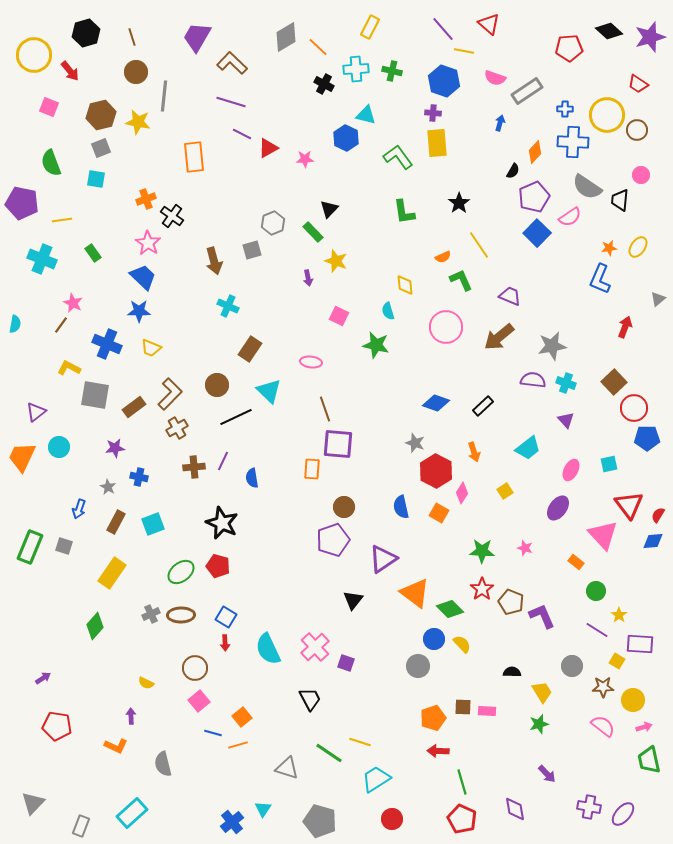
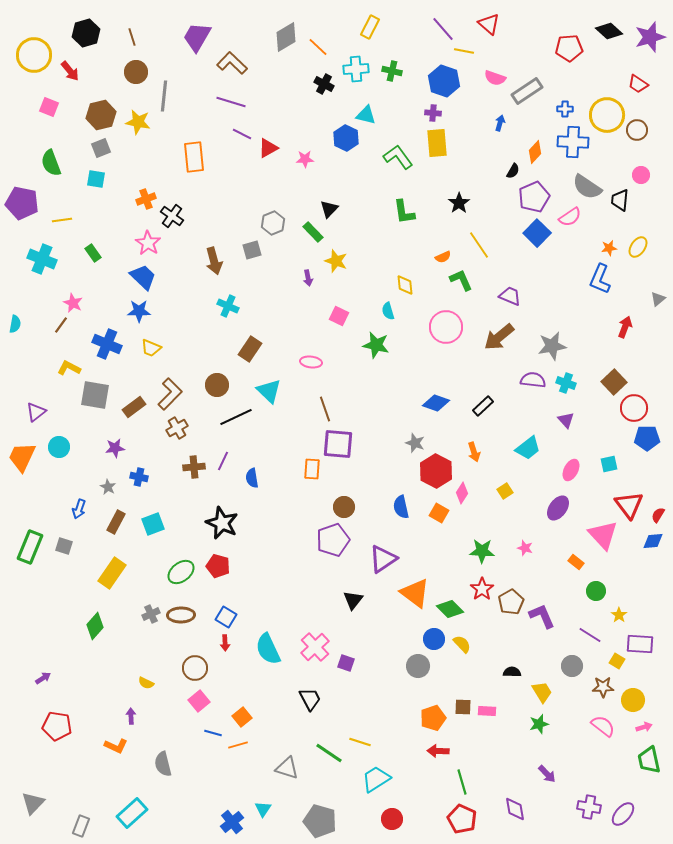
brown pentagon at (511, 602): rotated 20 degrees clockwise
purple line at (597, 630): moved 7 px left, 5 px down
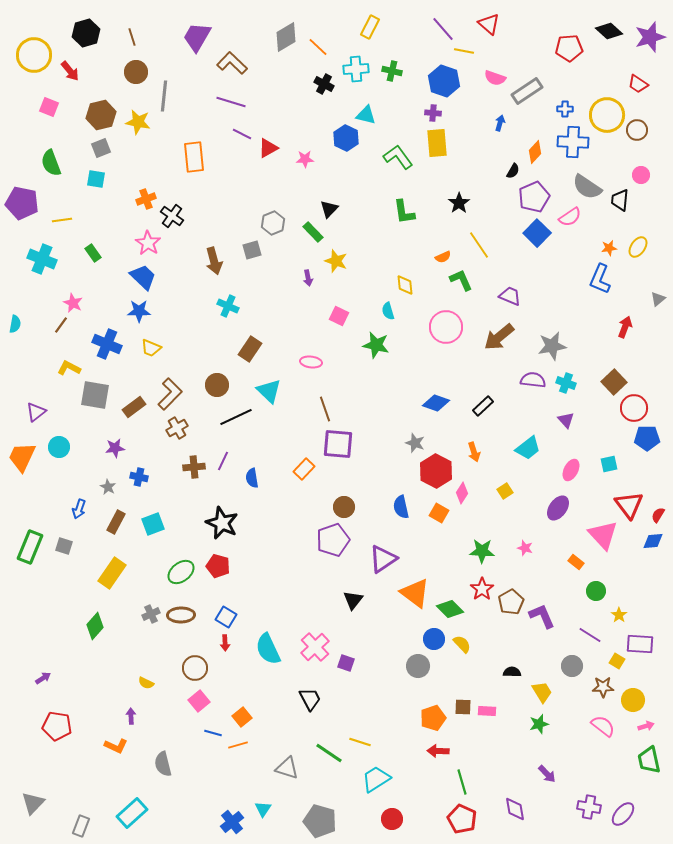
orange rectangle at (312, 469): moved 8 px left; rotated 40 degrees clockwise
pink arrow at (644, 727): moved 2 px right, 1 px up
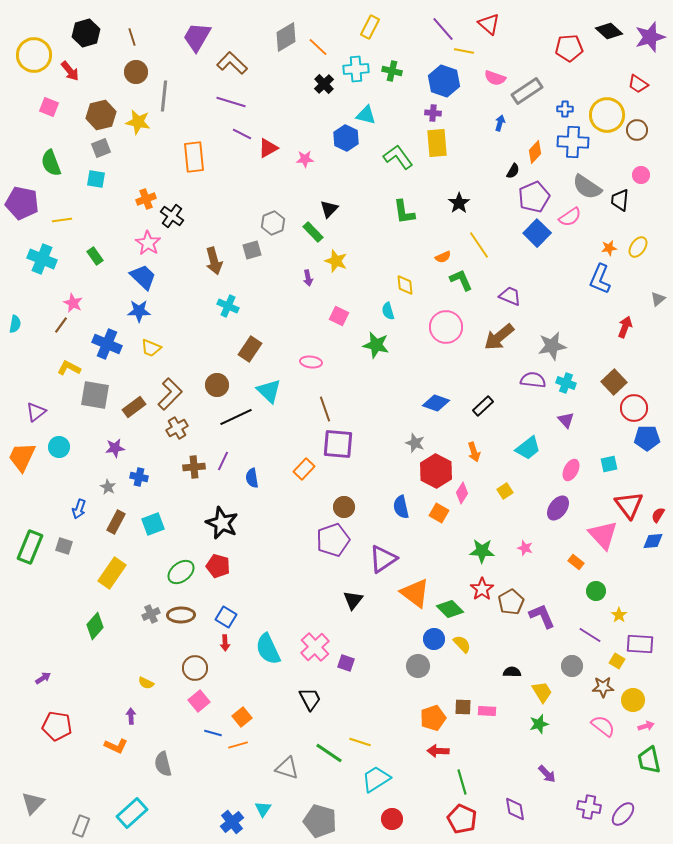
black cross at (324, 84): rotated 18 degrees clockwise
green rectangle at (93, 253): moved 2 px right, 3 px down
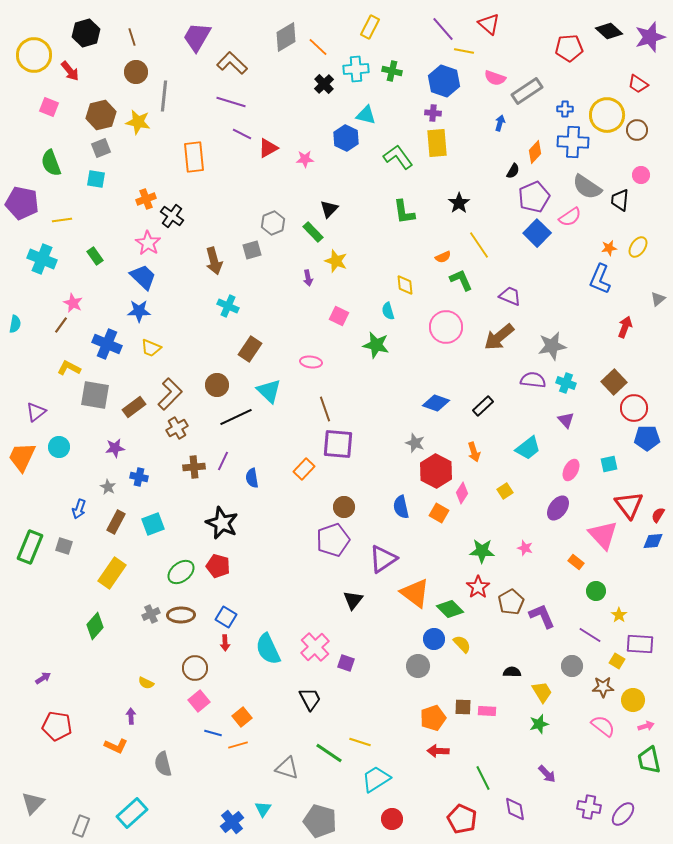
red star at (482, 589): moved 4 px left, 2 px up
green line at (462, 782): moved 21 px right, 4 px up; rotated 10 degrees counterclockwise
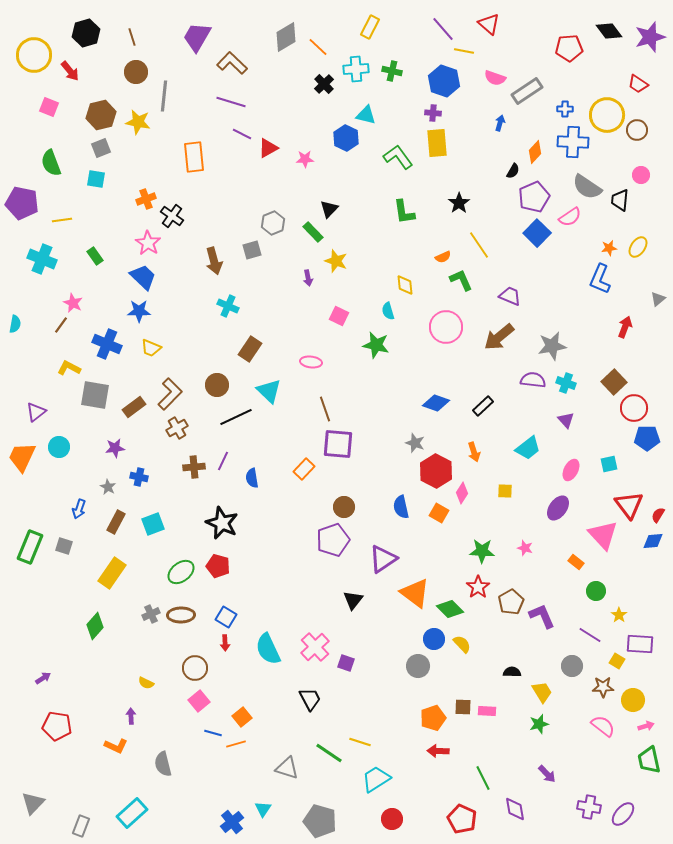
black diamond at (609, 31): rotated 12 degrees clockwise
yellow square at (505, 491): rotated 35 degrees clockwise
orange line at (238, 745): moved 2 px left, 1 px up
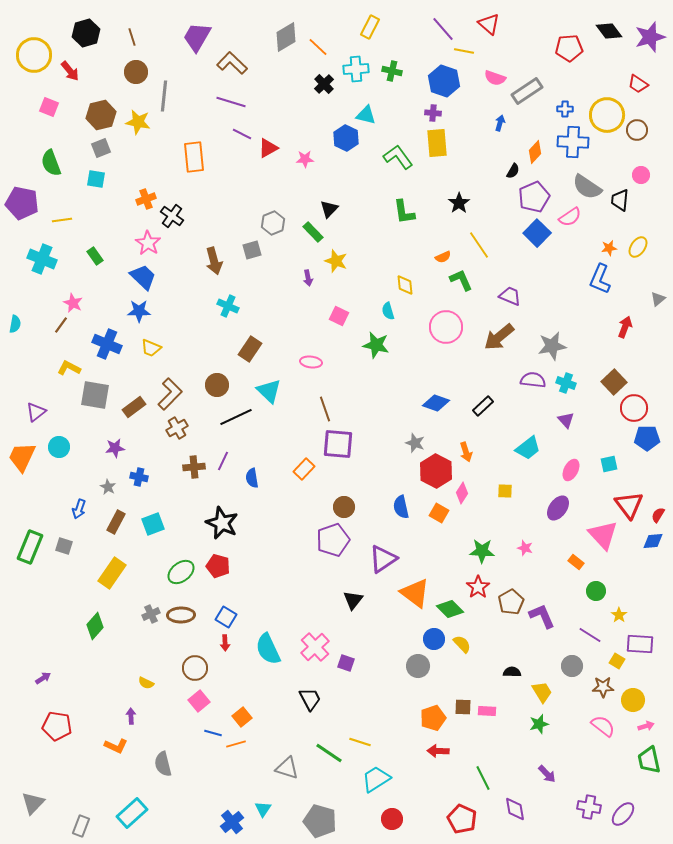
orange arrow at (474, 452): moved 8 px left
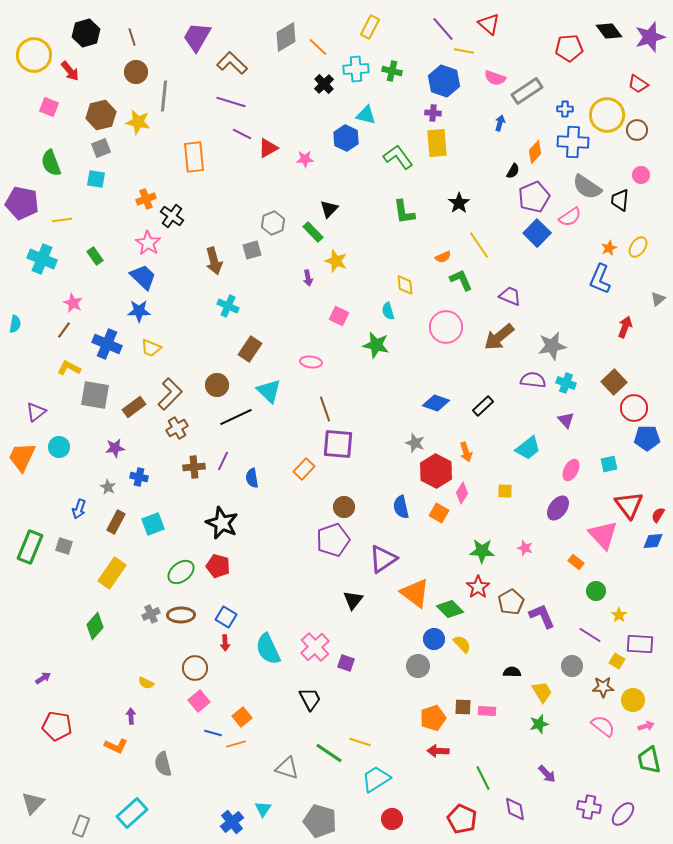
orange star at (609, 248): rotated 14 degrees counterclockwise
brown line at (61, 325): moved 3 px right, 5 px down
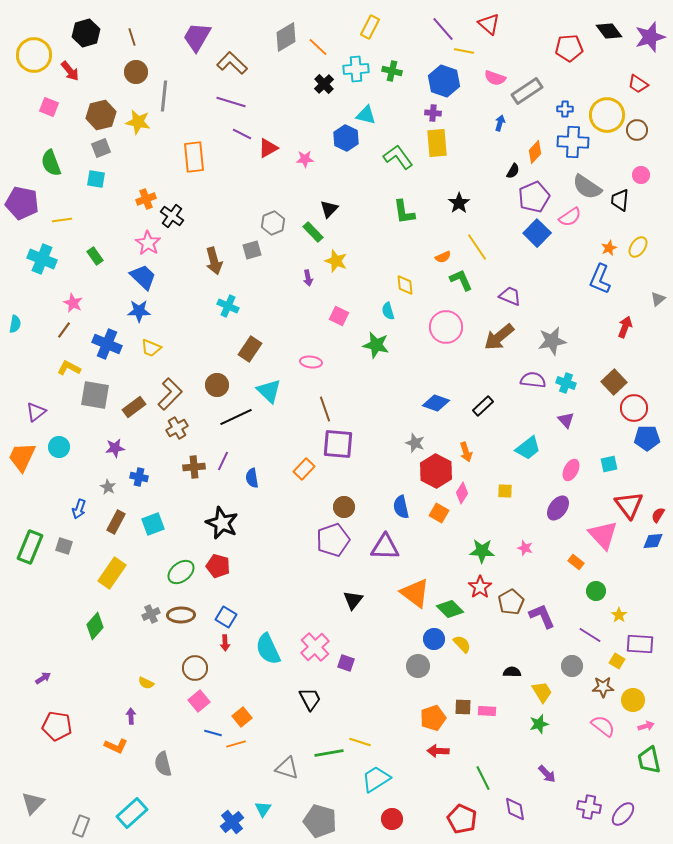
yellow line at (479, 245): moved 2 px left, 2 px down
gray star at (552, 346): moved 5 px up
purple triangle at (383, 559): moved 2 px right, 12 px up; rotated 36 degrees clockwise
red star at (478, 587): moved 2 px right
green line at (329, 753): rotated 44 degrees counterclockwise
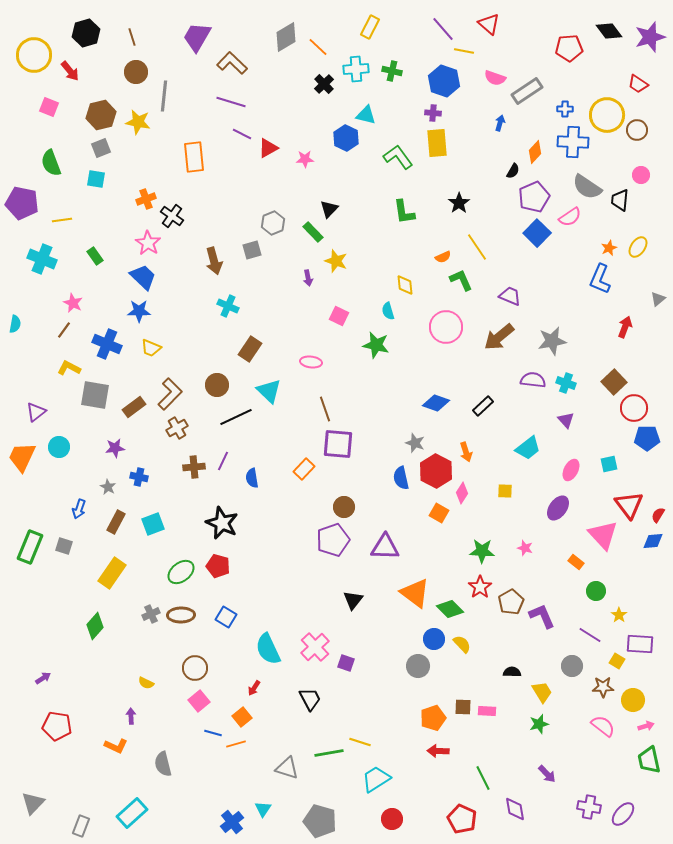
blue semicircle at (401, 507): moved 29 px up
red arrow at (225, 643): moved 29 px right, 45 px down; rotated 35 degrees clockwise
